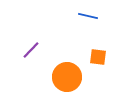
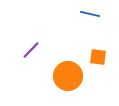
blue line: moved 2 px right, 2 px up
orange circle: moved 1 px right, 1 px up
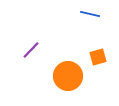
orange square: rotated 24 degrees counterclockwise
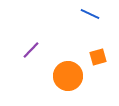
blue line: rotated 12 degrees clockwise
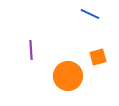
purple line: rotated 48 degrees counterclockwise
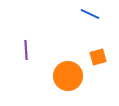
purple line: moved 5 px left
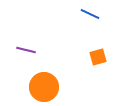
purple line: rotated 72 degrees counterclockwise
orange circle: moved 24 px left, 11 px down
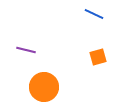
blue line: moved 4 px right
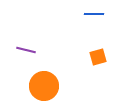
blue line: rotated 24 degrees counterclockwise
orange circle: moved 1 px up
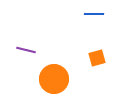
orange square: moved 1 px left, 1 px down
orange circle: moved 10 px right, 7 px up
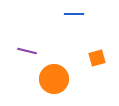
blue line: moved 20 px left
purple line: moved 1 px right, 1 px down
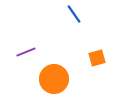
blue line: rotated 54 degrees clockwise
purple line: moved 1 px left, 1 px down; rotated 36 degrees counterclockwise
